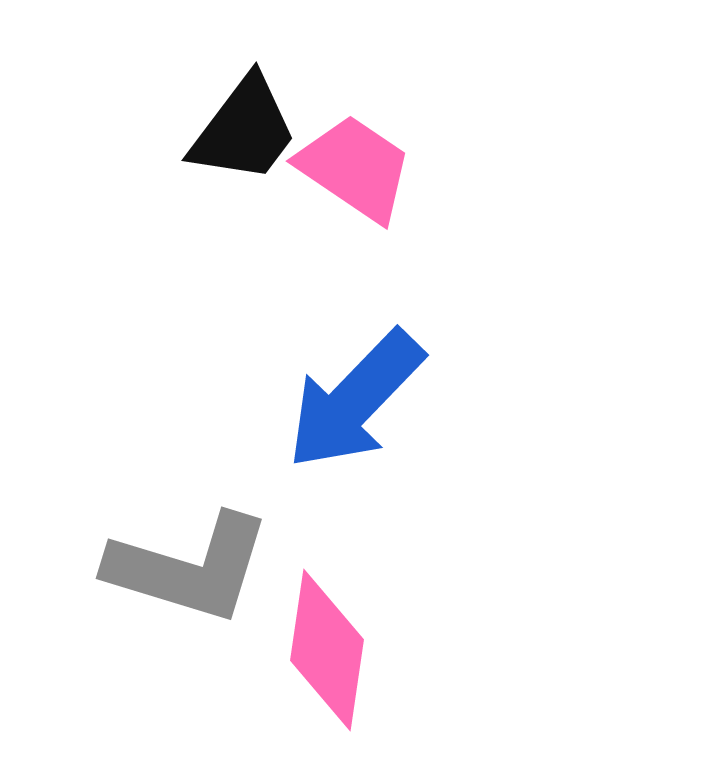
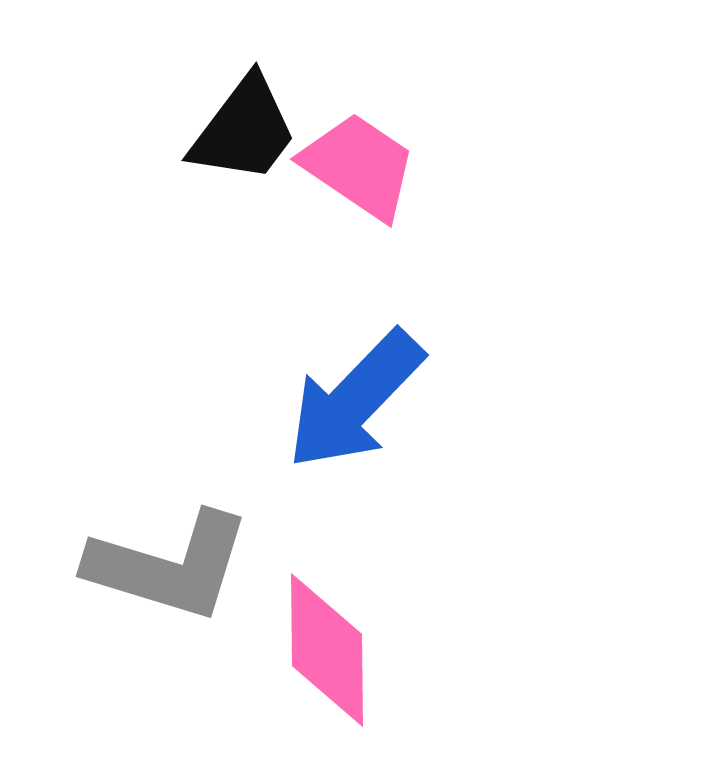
pink trapezoid: moved 4 px right, 2 px up
gray L-shape: moved 20 px left, 2 px up
pink diamond: rotated 9 degrees counterclockwise
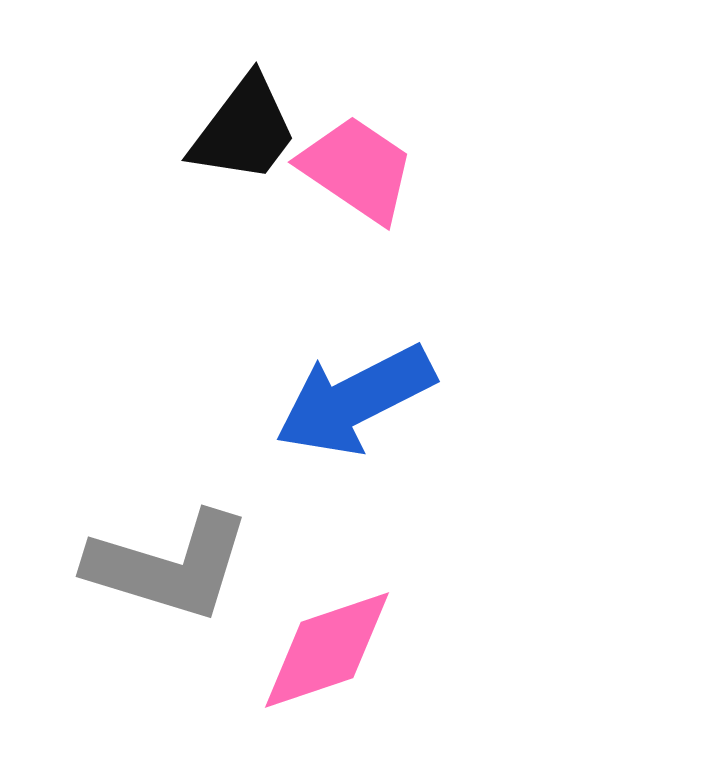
pink trapezoid: moved 2 px left, 3 px down
blue arrow: rotated 19 degrees clockwise
pink diamond: rotated 72 degrees clockwise
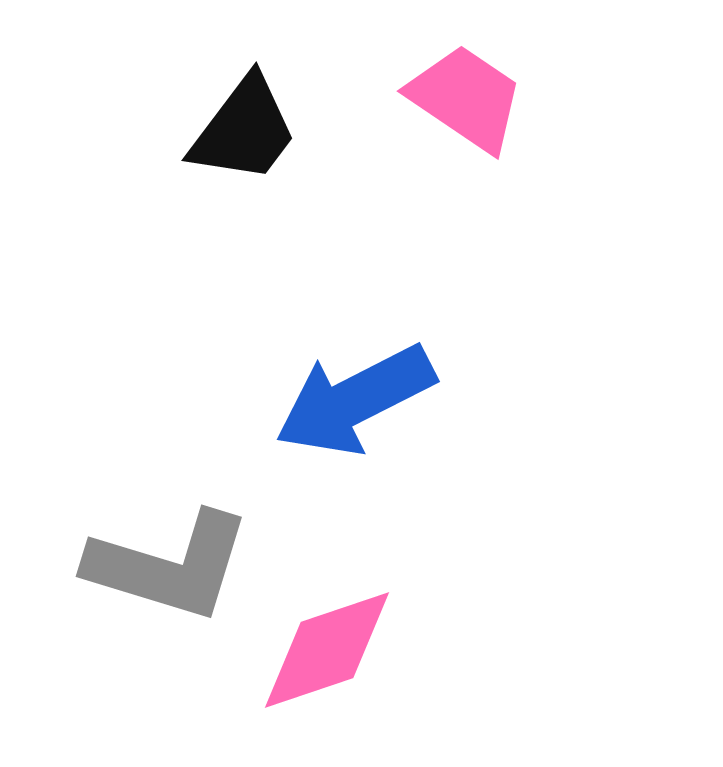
pink trapezoid: moved 109 px right, 71 px up
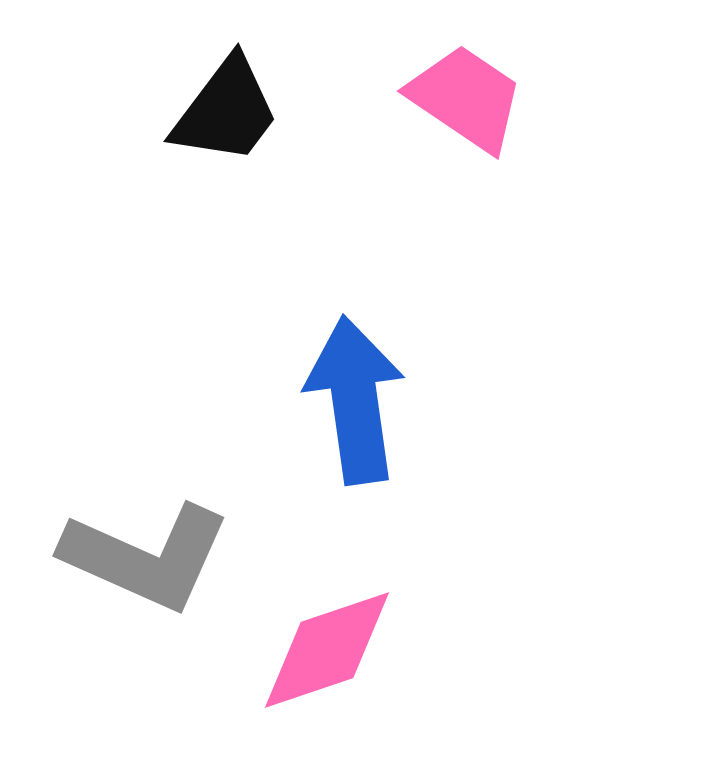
black trapezoid: moved 18 px left, 19 px up
blue arrow: rotated 109 degrees clockwise
gray L-shape: moved 23 px left, 9 px up; rotated 7 degrees clockwise
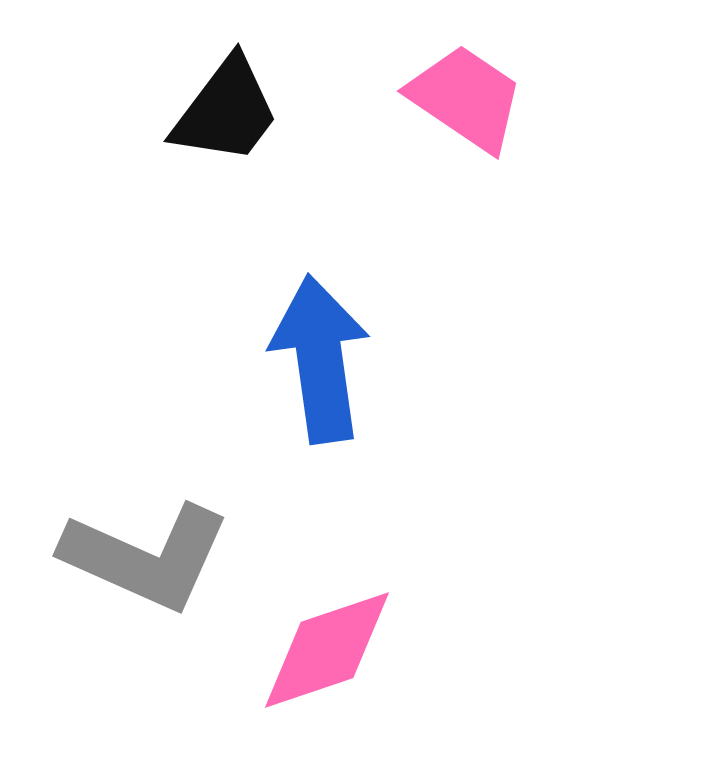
blue arrow: moved 35 px left, 41 px up
